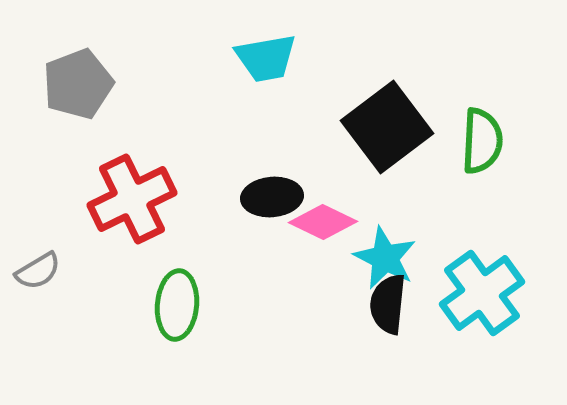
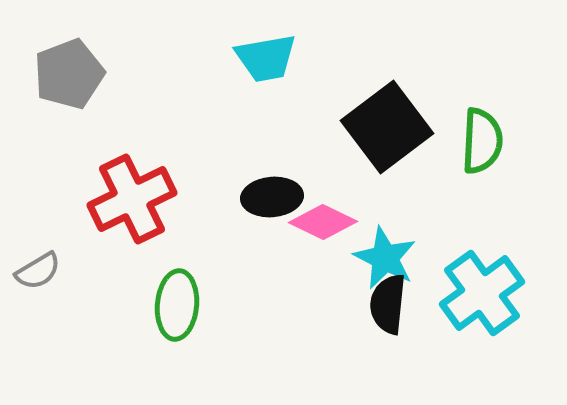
gray pentagon: moved 9 px left, 10 px up
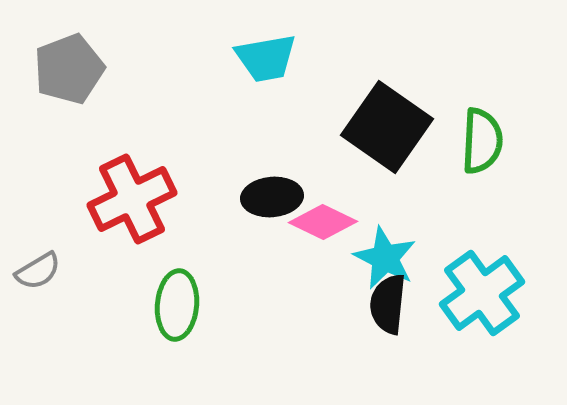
gray pentagon: moved 5 px up
black square: rotated 18 degrees counterclockwise
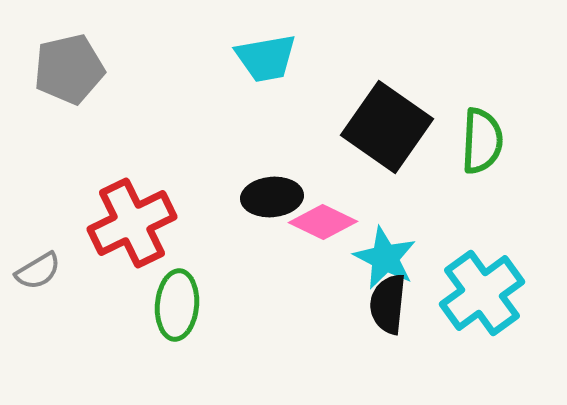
gray pentagon: rotated 8 degrees clockwise
red cross: moved 24 px down
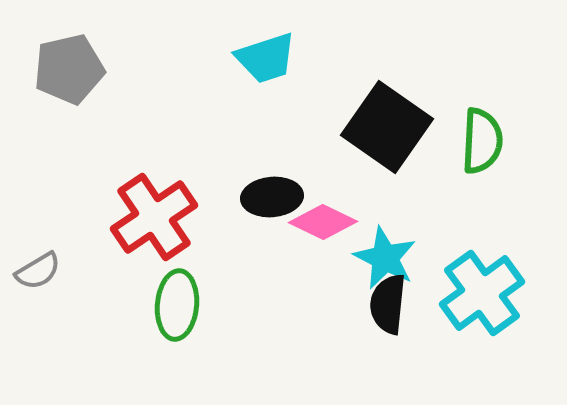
cyan trapezoid: rotated 8 degrees counterclockwise
red cross: moved 22 px right, 6 px up; rotated 8 degrees counterclockwise
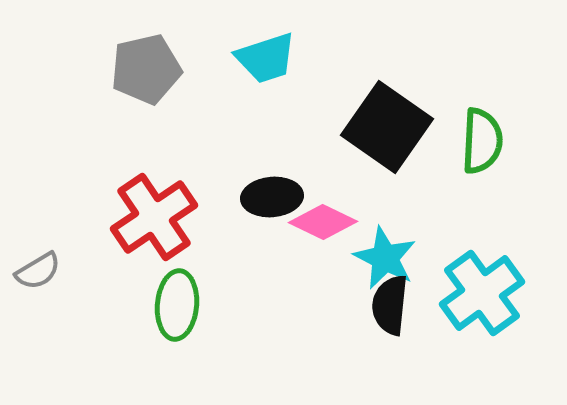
gray pentagon: moved 77 px right
black semicircle: moved 2 px right, 1 px down
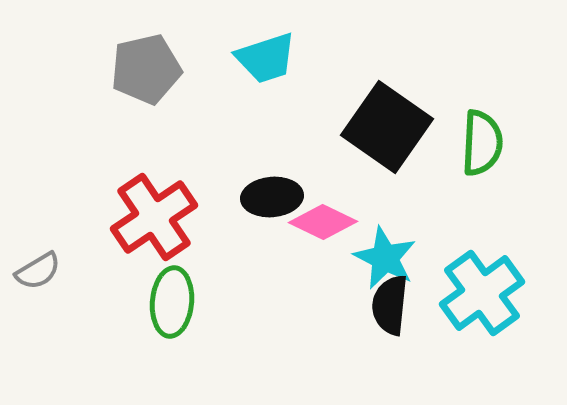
green semicircle: moved 2 px down
green ellipse: moved 5 px left, 3 px up
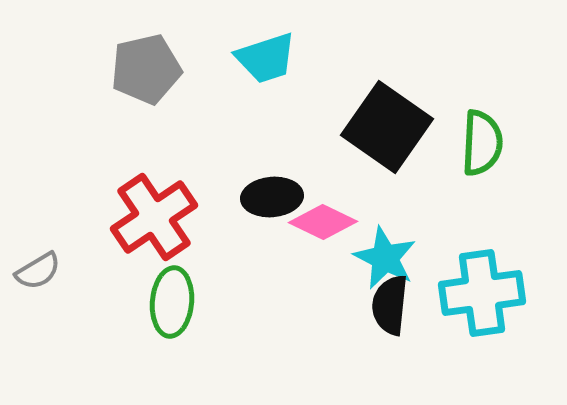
cyan cross: rotated 28 degrees clockwise
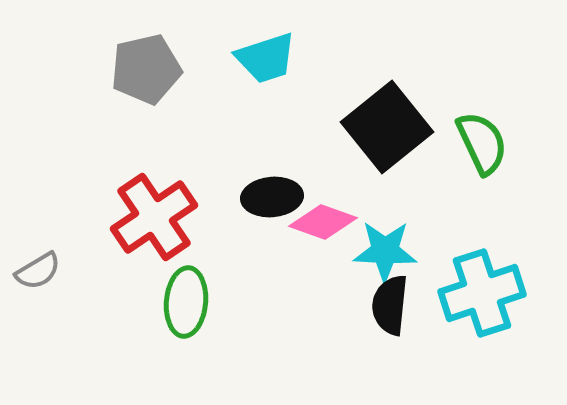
black square: rotated 16 degrees clockwise
green semicircle: rotated 28 degrees counterclockwise
pink diamond: rotated 6 degrees counterclockwise
cyan star: moved 7 px up; rotated 24 degrees counterclockwise
cyan cross: rotated 10 degrees counterclockwise
green ellipse: moved 14 px right
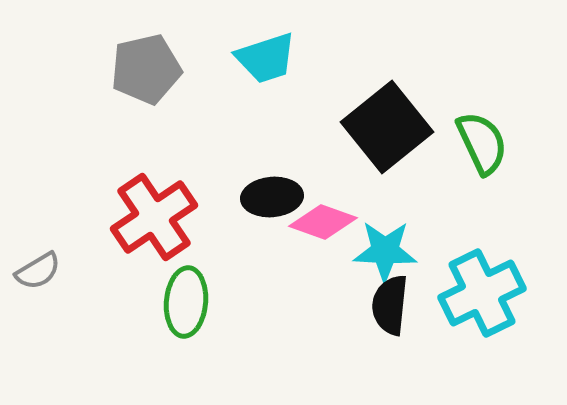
cyan cross: rotated 8 degrees counterclockwise
